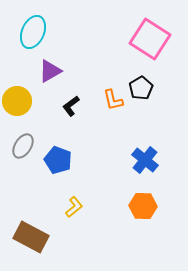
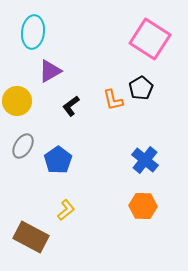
cyan ellipse: rotated 16 degrees counterclockwise
blue pentagon: rotated 16 degrees clockwise
yellow L-shape: moved 8 px left, 3 px down
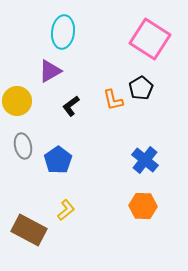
cyan ellipse: moved 30 px right
gray ellipse: rotated 45 degrees counterclockwise
brown rectangle: moved 2 px left, 7 px up
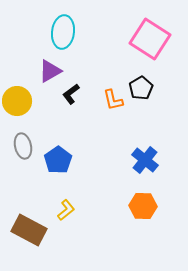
black L-shape: moved 12 px up
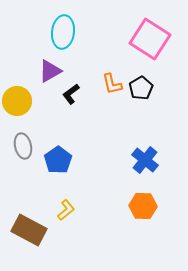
orange L-shape: moved 1 px left, 16 px up
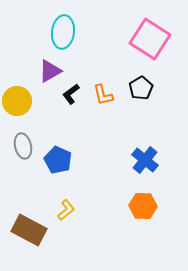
orange L-shape: moved 9 px left, 11 px down
blue pentagon: rotated 12 degrees counterclockwise
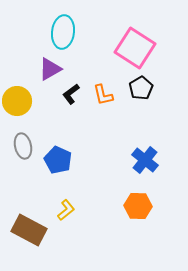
pink square: moved 15 px left, 9 px down
purple triangle: moved 2 px up
orange hexagon: moved 5 px left
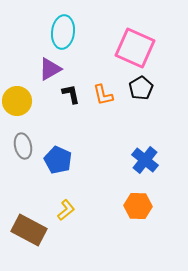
pink square: rotated 9 degrees counterclockwise
black L-shape: rotated 115 degrees clockwise
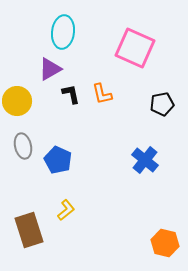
black pentagon: moved 21 px right, 16 px down; rotated 20 degrees clockwise
orange L-shape: moved 1 px left, 1 px up
orange hexagon: moved 27 px right, 37 px down; rotated 12 degrees clockwise
brown rectangle: rotated 44 degrees clockwise
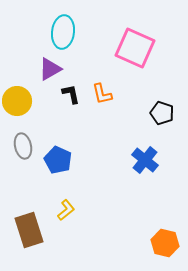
black pentagon: moved 9 px down; rotated 30 degrees clockwise
